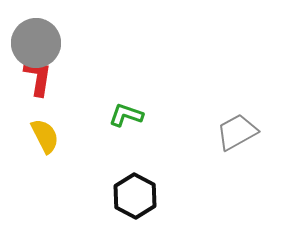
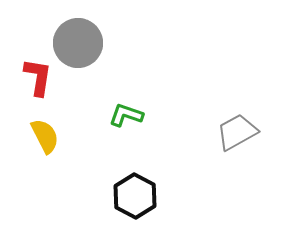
gray circle: moved 42 px right
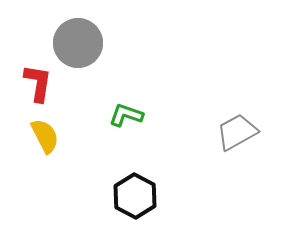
red L-shape: moved 6 px down
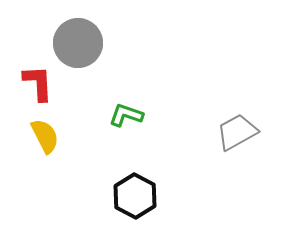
red L-shape: rotated 12 degrees counterclockwise
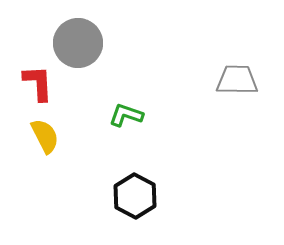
gray trapezoid: moved 52 px up; rotated 30 degrees clockwise
